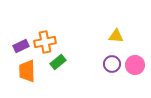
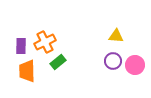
orange cross: rotated 15 degrees counterclockwise
purple rectangle: rotated 63 degrees counterclockwise
purple circle: moved 1 px right, 3 px up
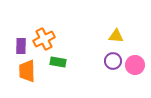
orange cross: moved 1 px left, 3 px up
green rectangle: rotated 49 degrees clockwise
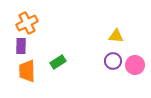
orange cross: moved 17 px left, 16 px up
green rectangle: rotated 42 degrees counterclockwise
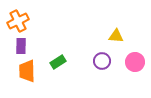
orange cross: moved 9 px left, 2 px up
purple circle: moved 11 px left
pink circle: moved 3 px up
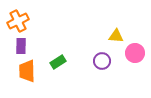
pink circle: moved 9 px up
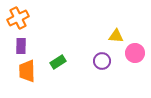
orange cross: moved 3 px up
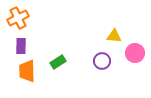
yellow triangle: moved 2 px left
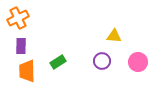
pink circle: moved 3 px right, 9 px down
